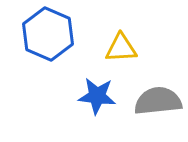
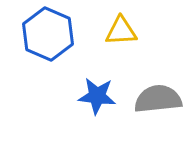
yellow triangle: moved 17 px up
gray semicircle: moved 2 px up
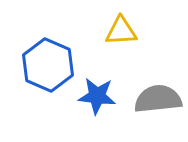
blue hexagon: moved 31 px down
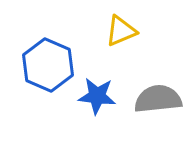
yellow triangle: rotated 20 degrees counterclockwise
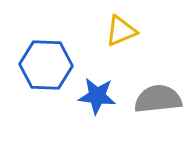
blue hexagon: moved 2 px left; rotated 21 degrees counterclockwise
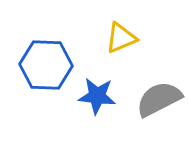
yellow triangle: moved 7 px down
gray semicircle: moved 1 px right; rotated 21 degrees counterclockwise
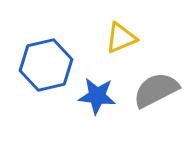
blue hexagon: rotated 15 degrees counterclockwise
gray semicircle: moved 3 px left, 9 px up
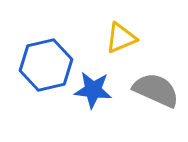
gray semicircle: rotated 51 degrees clockwise
blue star: moved 4 px left, 6 px up
